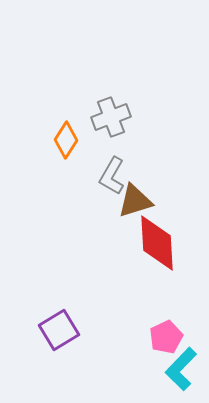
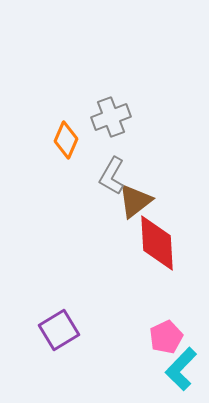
orange diamond: rotated 9 degrees counterclockwise
brown triangle: rotated 21 degrees counterclockwise
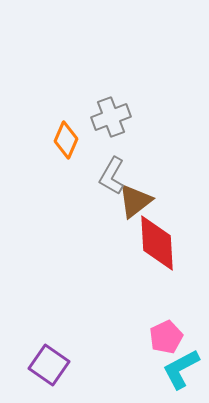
purple square: moved 10 px left, 35 px down; rotated 24 degrees counterclockwise
cyan L-shape: rotated 18 degrees clockwise
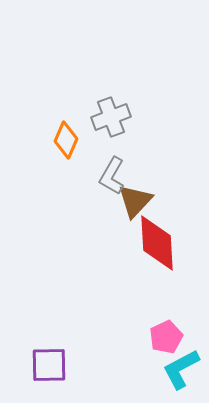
brown triangle: rotated 9 degrees counterclockwise
purple square: rotated 36 degrees counterclockwise
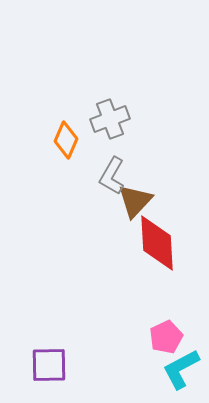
gray cross: moved 1 px left, 2 px down
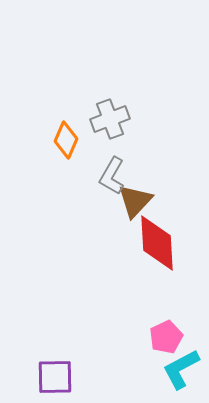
purple square: moved 6 px right, 12 px down
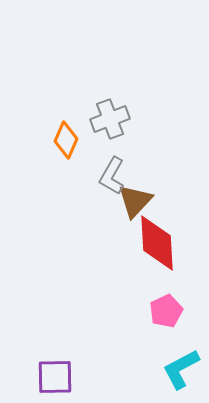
pink pentagon: moved 26 px up
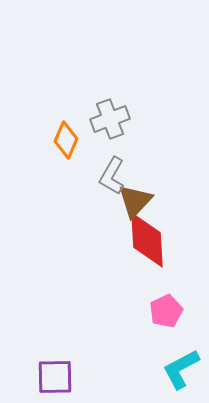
red diamond: moved 10 px left, 3 px up
